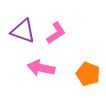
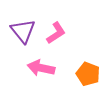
purple triangle: rotated 32 degrees clockwise
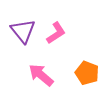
pink arrow: moved 7 px down; rotated 28 degrees clockwise
orange pentagon: moved 1 px left, 1 px up
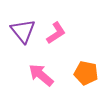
orange pentagon: moved 1 px left; rotated 10 degrees counterclockwise
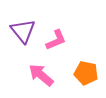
pink L-shape: moved 7 px down; rotated 10 degrees clockwise
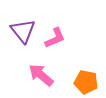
pink L-shape: moved 1 px left, 2 px up
orange pentagon: moved 9 px down
